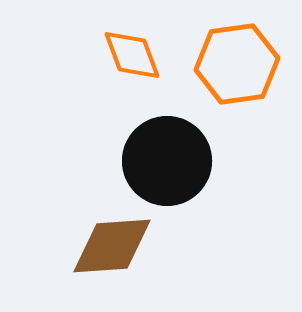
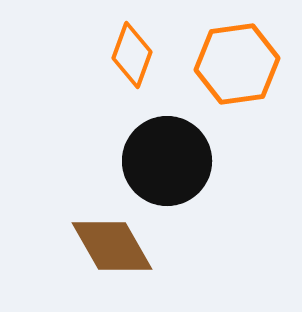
orange diamond: rotated 40 degrees clockwise
brown diamond: rotated 64 degrees clockwise
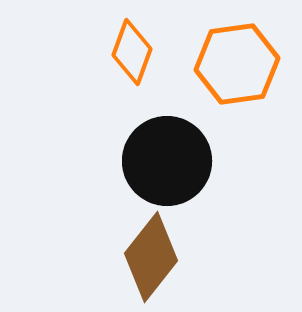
orange diamond: moved 3 px up
brown diamond: moved 39 px right, 11 px down; rotated 68 degrees clockwise
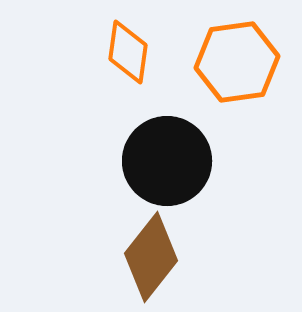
orange diamond: moved 4 px left; rotated 12 degrees counterclockwise
orange hexagon: moved 2 px up
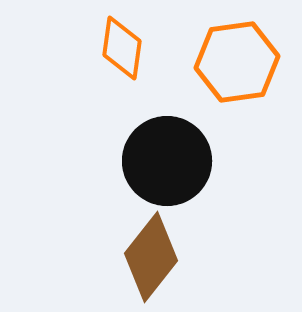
orange diamond: moved 6 px left, 4 px up
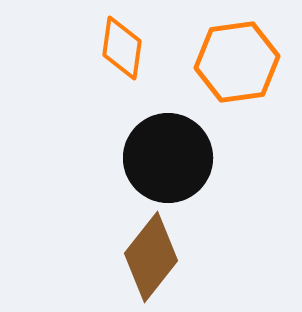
black circle: moved 1 px right, 3 px up
